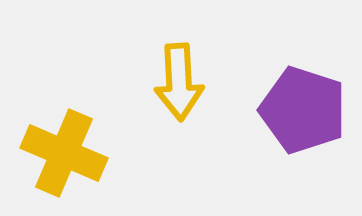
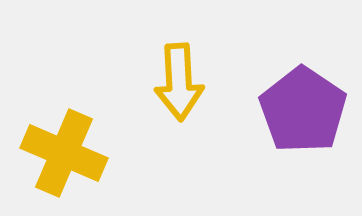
purple pentagon: rotated 16 degrees clockwise
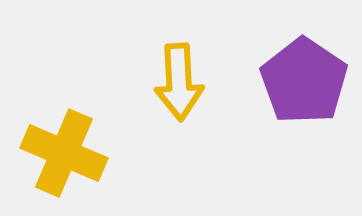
purple pentagon: moved 1 px right, 29 px up
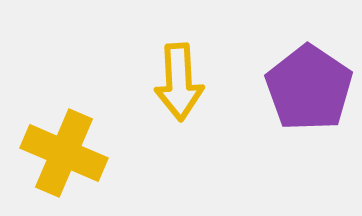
purple pentagon: moved 5 px right, 7 px down
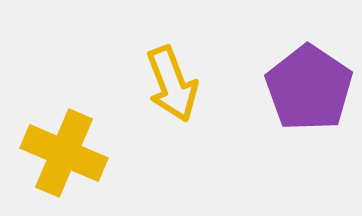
yellow arrow: moved 7 px left, 2 px down; rotated 18 degrees counterclockwise
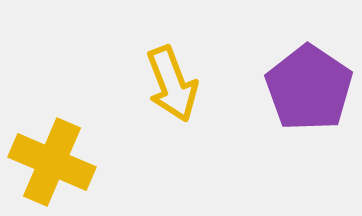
yellow cross: moved 12 px left, 9 px down
